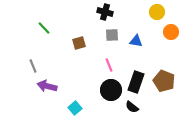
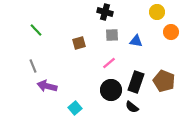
green line: moved 8 px left, 2 px down
pink line: moved 2 px up; rotated 72 degrees clockwise
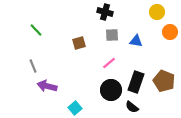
orange circle: moved 1 px left
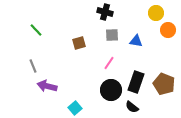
yellow circle: moved 1 px left, 1 px down
orange circle: moved 2 px left, 2 px up
pink line: rotated 16 degrees counterclockwise
brown pentagon: moved 3 px down
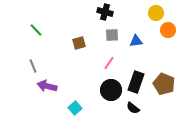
blue triangle: rotated 16 degrees counterclockwise
black semicircle: moved 1 px right, 1 px down
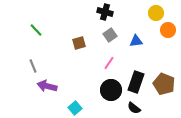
gray square: moved 2 px left; rotated 32 degrees counterclockwise
black semicircle: moved 1 px right
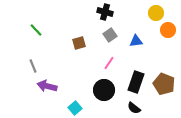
black circle: moved 7 px left
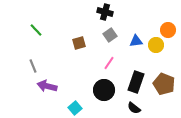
yellow circle: moved 32 px down
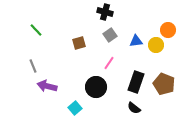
black circle: moved 8 px left, 3 px up
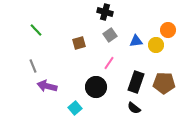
brown pentagon: moved 1 px up; rotated 20 degrees counterclockwise
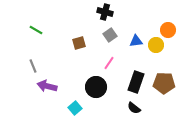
green line: rotated 16 degrees counterclockwise
